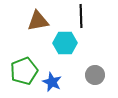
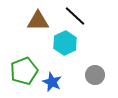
black line: moved 6 px left; rotated 45 degrees counterclockwise
brown triangle: rotated 10 degrees clockwise
cyan hexagon: rotated 25 degrees counterclockwise
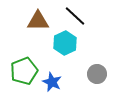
gray circle: moved 2 px right, 1 px up
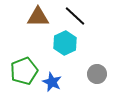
brown triangle: moved 4 px up
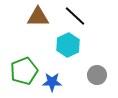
cyan hexagon: moved 3 px right, 2 px down
gray circle: moved 1 px down
blue star: rotated 24 degrees counterclockwise
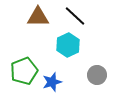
blue star: rotated 18 degrees counterclockwise
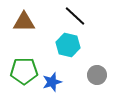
brown triangle: moved 14 px left, 5 px down
cyan hexagon: rotated 20 degrees counterclockwise
green pentagon: rotated 20 degrees clockwise
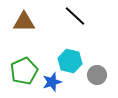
cyan hexagon: moved 2 px right, 16 px down
green pentagon: rotated 24 degrees counterclockwise
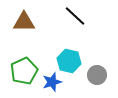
cyan hexagon: moved 1 px left
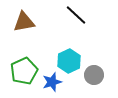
black line: moved 1 px right, 1 px up
brown triangle: rotated 10 degrees counterclockwise
cyan hexagon: rotated 20 degrees clockwise
gray circle: moved 3 px left
